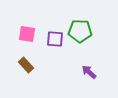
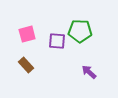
pink square: rotated 24 degrees counterclockwise
purple square: moved 2 px right, 2 px down
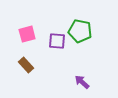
green pentagon: rotated 10 degrees clockwise
purple arrow: moved 7 px left, 10 px down
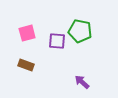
pink square: moved 1 px up
brown rectangle: rotated 28 degrees counterclockwise
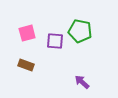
purple square: moved 2 px left
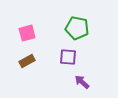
green pentagon: moved 3 px left, 3 px up
purple square: moved 13 px right, 16 px down
brown rectangle: moved 1 px right, 4 px up; rotated 49 degrees counterclockwise
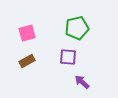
green pentagon: rotated 25 degrees counterclockwise
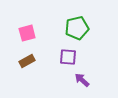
purple arrow: moved 2 px up
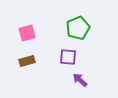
green pentagon: moved 1 px right; rotated 10 degrees counterclockwise
brown rectangle: rotated 14 degrees clockwise
purple arrow: moved 2 px left
